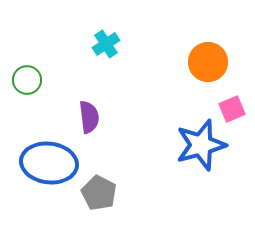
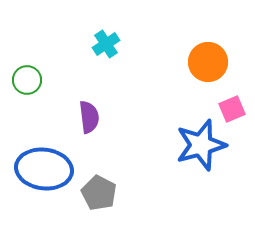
blue ellipse: moved 5 px left, 6 px down
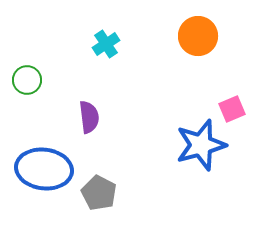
orange circle: moved 10 px left, 26 px up
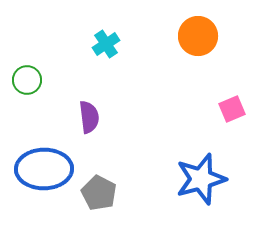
blue star: moved 34 px down
blue ellipse: rotated 8 degrees counterclockwise
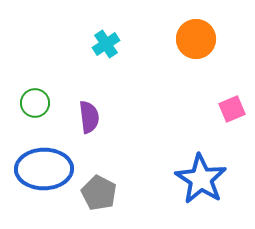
orange circle: moved 2 px left, 3 px down
green circle: moved 8 px right, 23 px down
blue star: rotated 24 degrees counterclockwise
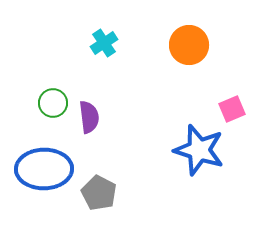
orange circle: moved 7 px left, 6 px down
cyan cross: moved 2 px left, 1 px up
green circle: moved 18 px right
blue star: moved 2 px left, 29 px up; rotated 15 degrees counterclockwise
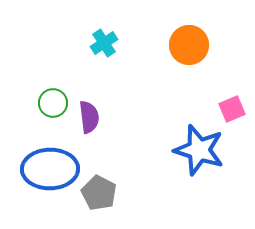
blue ellipse: moved 6 px right
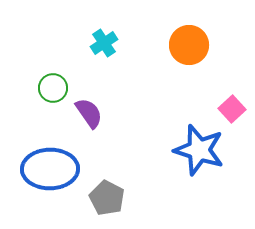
green circle: moved 15 px up
pink square: rotated 20 degrees counterclockwise
purple semicircle: moved 4 px up; rotated 28 degrees counterclockwise
gray pentagon: moved 8 px right, 5 px down
